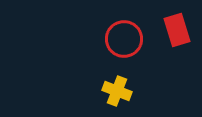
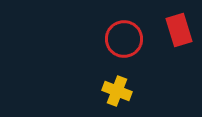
red rectangle: moved 2 px right
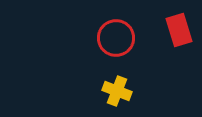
red circle: moved 8 px left, 1 px up
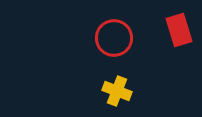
red circle: moved 2 px left
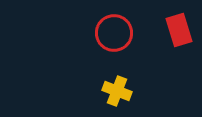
red circle: moved 5 px up
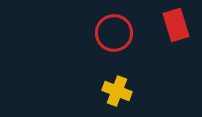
red rectangle: moved 3 px left, 5 px up
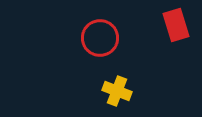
red circle: moved 14 px left, 5 px down
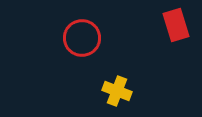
red circle: moved 18 px left
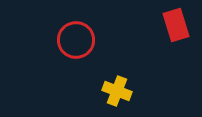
red circle: moved 6 px left, 2 px down
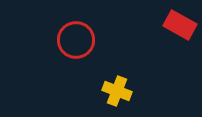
red rectangle: moved 4 px right; rotated 44 degrees counterclockwise
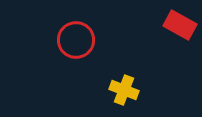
yellow cross: moved 7 px right, 1 px up
